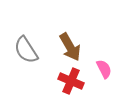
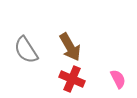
pink semicircle: moved 14 px right, 10 px down
red cross: moved 1 px right, 2 px up
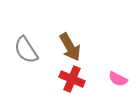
pink semicircle: rotated 144 degrees clockwise
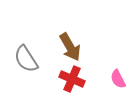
gray semicircle: moved 9 px down
pink semicircle: rotated 36 degrees clockwise
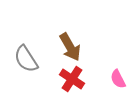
red cross: rotated 10 degrees clockwise
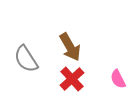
red cross: rotated 15 degrees clockwise
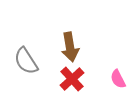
brown arrow: rotated 20 degrees clockwise
gray semicircle: moved 2 px down
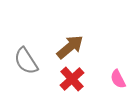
brown arrow: rotated 120 degrees counterclockwise
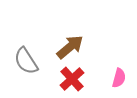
pink semicircle: moved 1 px right, 1 px up; rotated 138 degrees counterclockwise
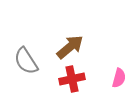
red cross: rotated 30 degrees clockwise
